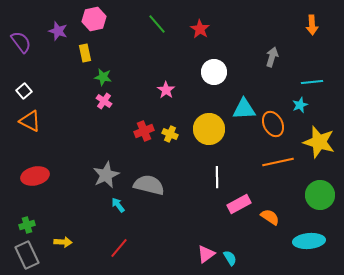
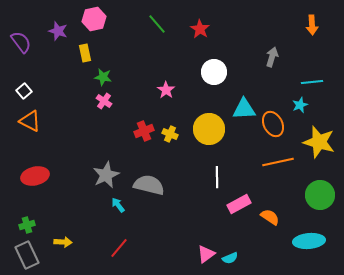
cyan semicircle: rotated 98 degrees clockwise
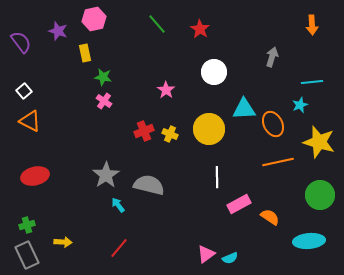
gray star: rotated 8 degrees counterclockwise
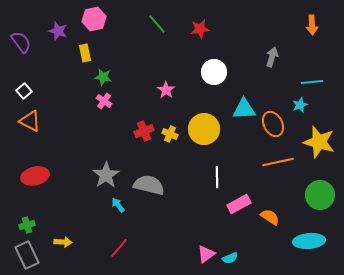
red star: rotated 30 degrees clockwise
yellow circle: moved 5 px left
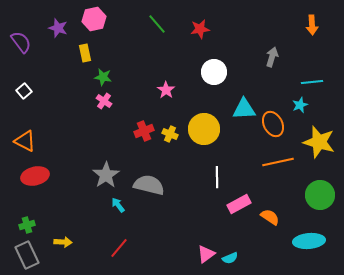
purple star: moved 3 px up
orange triangle: moved 5 px left, 20 px down
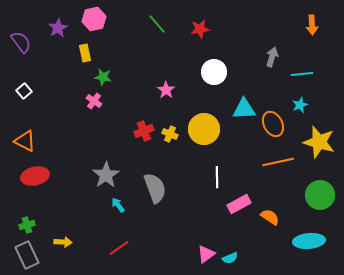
purple star: rotated 24 degrees clockwise
cyan line: moved 10 px left, 8 px up
pink cross: moved 10 px left
gray semicircle: moved 6 px right, 3 px down; rotated 56 degrees clockwise
red line: rotated 15 degrees clockwise
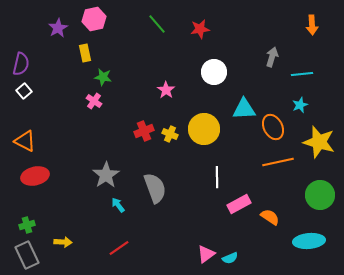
purple semicircle: moved 22 px down; rotated 50 degrees clockwise
orange ellipse: moved 3 px down
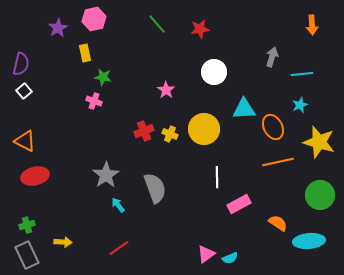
pink cross: rotated 14 degrees counterclockwise
orange semicircle: moved 8 px right, 6 px down
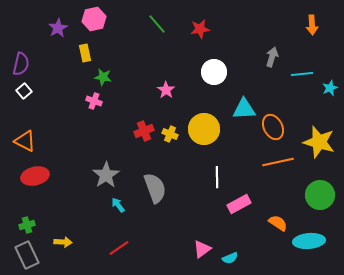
cyan star: moved 30 px right, 17 px up
pink triangle: moved 4 px left, 5 px up
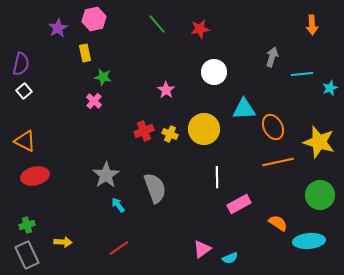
pink cross: rotated 21 degrees clockwise
